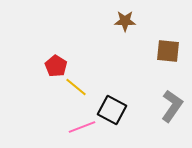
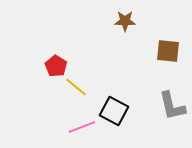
gray L-shape: rotated 132 degrees clockwise
black square: moved 2 px right, 1 px down
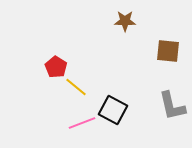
red pentagon: moved 1 px down
black square: moved 1 px left, 1 px up
pink line: moved 4 px up
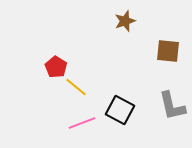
brown star: rotated 20 degrees counterclockwise
black square: moved 7 px right
